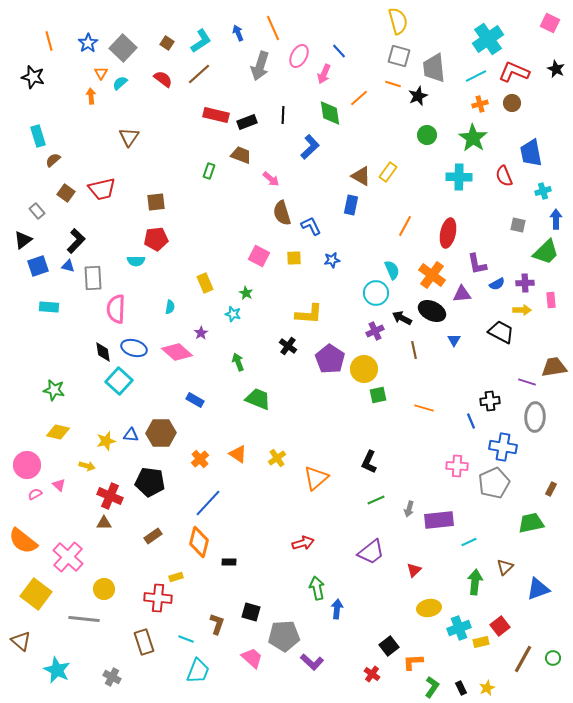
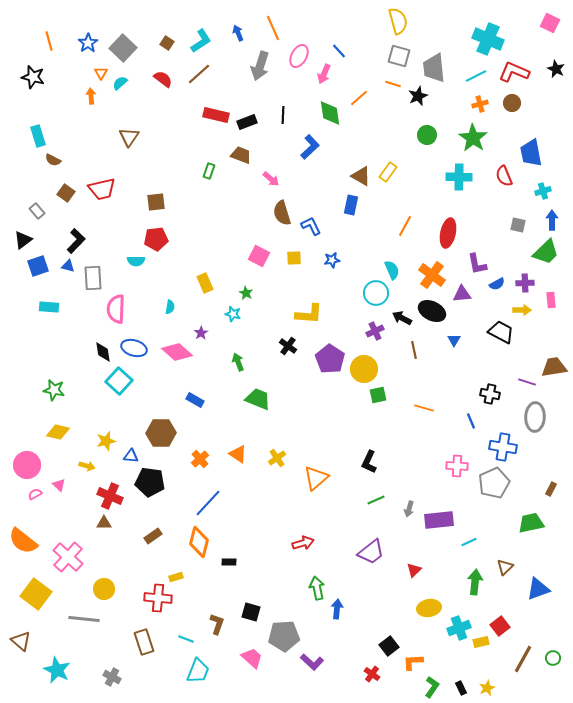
cyan cross at (488, 39): rotated 32 degrees counterclockwise
brown semicircle at (53, 160): rotated 112 degrees counterclockwise
blue arrow at (556, 219): moved 4 px left, 1 px down
black cross at (490, 401): moved 7 px up; rotated 18 degrees clockwise
blue triangle at (131, 435): moved 21 px down
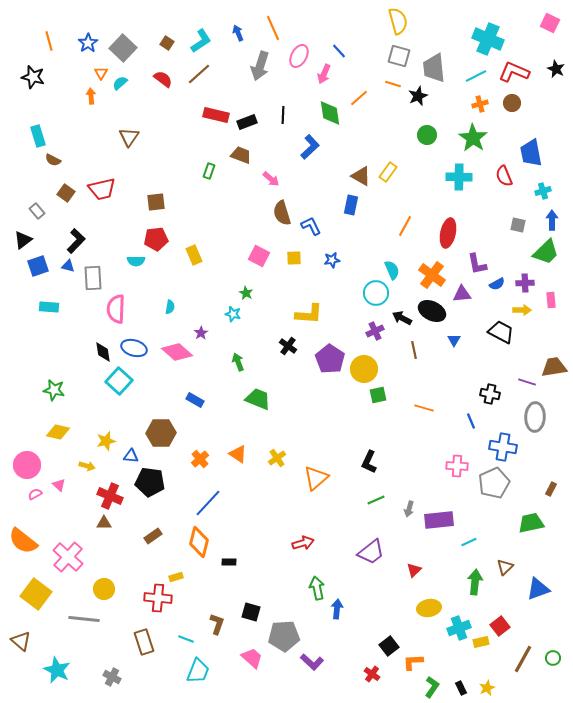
yellow rectangle at (205, 283): moved 11 px left, 28 px up
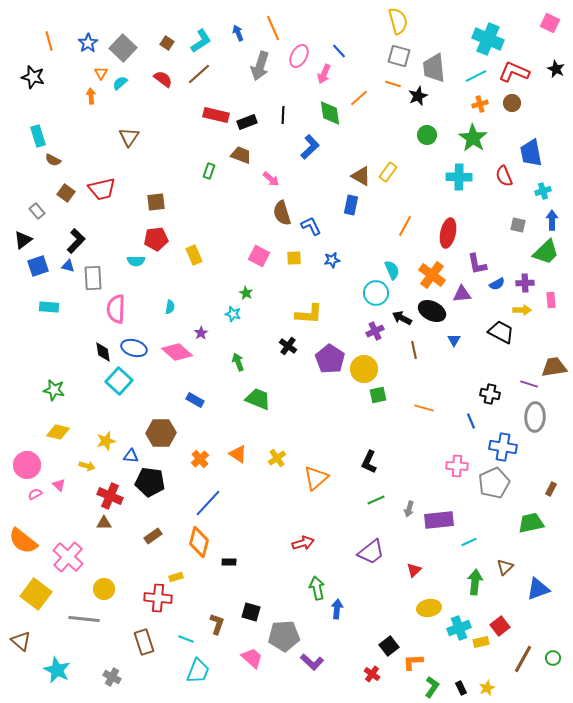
purple line at (527, 382): moved 2 px right, 2 px down
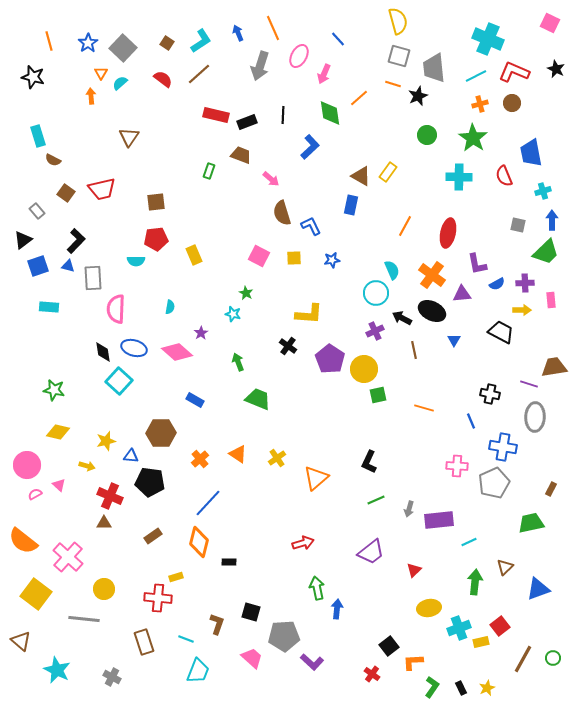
blue line at (339, 51): moved 1 px left, 12 px up
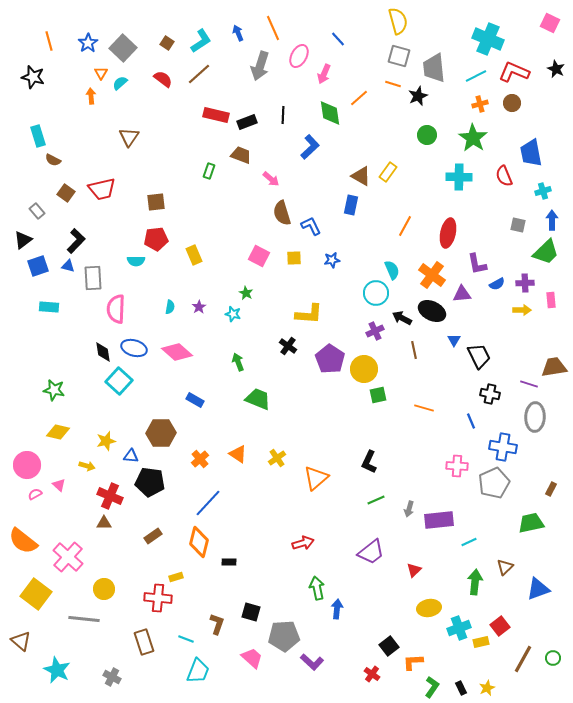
black trapezoid at (501, 332): moved 22 px left, 24 px down; rotated 36 degrees clockwise
purple star at (201, 333): moved 2 px left, 26 px up
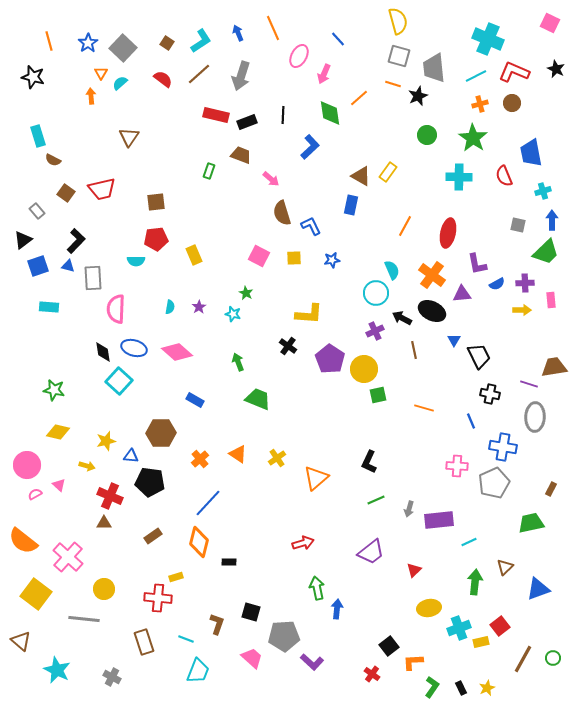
gray arrow at (260, 66): moved 19 px left, 10 px down
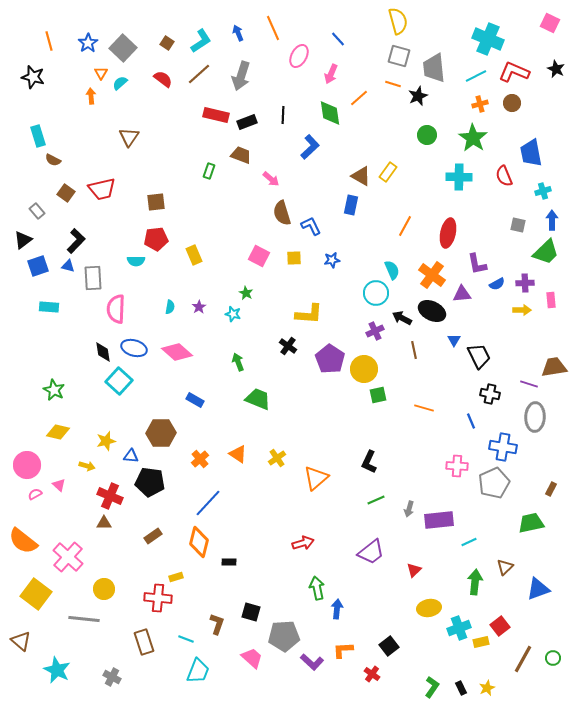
pink arrow at (324, 74): moved 7 px right
green star at (54, 390): rotated 15 degrees clockwise
orange L-shape at (413, 662): moved 70 px left, 12 px up
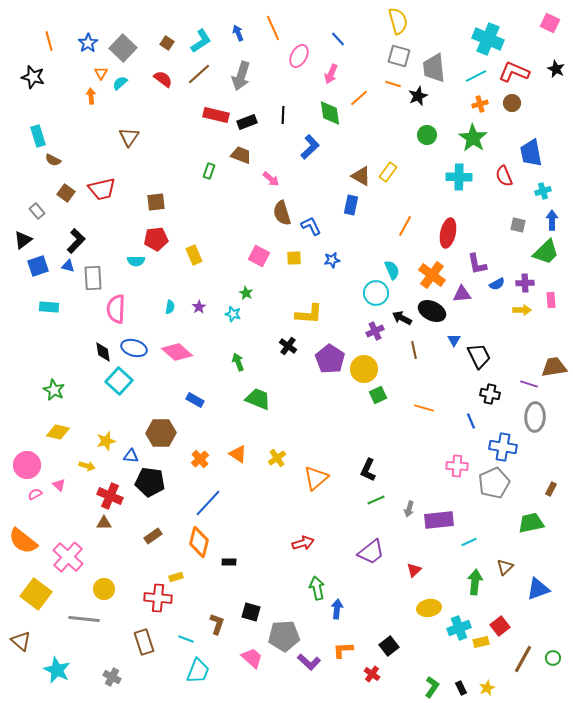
green square at (378, 395): rotated 12 degrees counterclockwise
black L-shape at (369, 462): moved 1 px left, 8 px down
purple L-shape at (312, 662): moved 3 px left
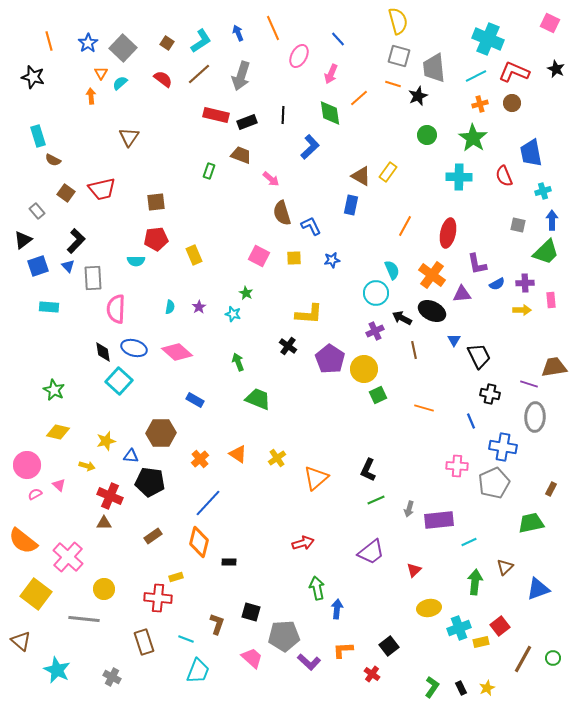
blue triangle at (68, 266): rotated 32 degrees clockwise
